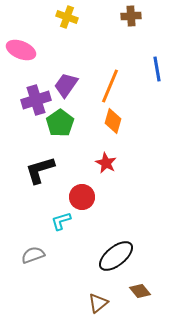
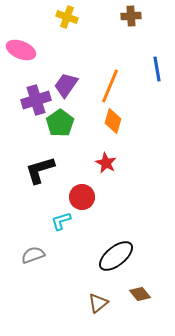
brown diamond: moved 3 px down
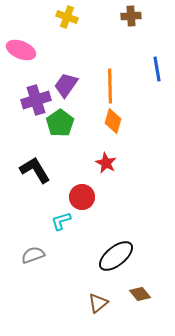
orange line: rotated 24 degrees counterclockwise
black L-shape: moved 5 px left; rotated 76 degrees clockwise
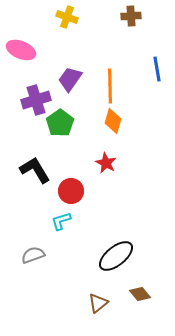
purple trapezoid: moved 4 px right, 6 px up
red circle: moved 11 px left, 6 px up
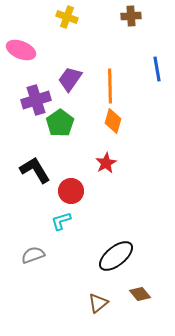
red star: rotated 15 degrees clockwise
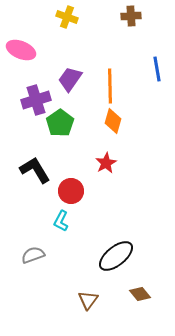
cyan L-shape: rotated 45 degrees counterclockwise
brown triangle: moved 10 px left, 3 px up; rotated 15 degrees counterclockwise
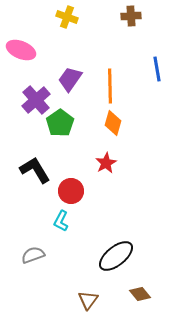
purple cross: rotated 24 degrees counterclockwise
orange diamond: moved 2 px down
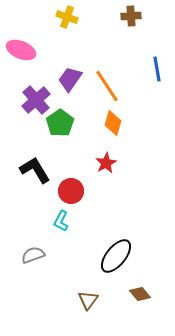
orange line: moved 3 px left; rotated 32 degrees counterclockwise
black ellipse: rotated 12 degrees counterclockwise
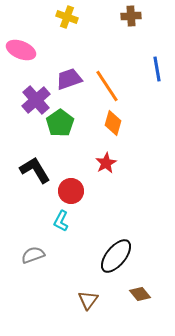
purple trapezoid: moved 1 px left; rotated 36 degrees clockwise
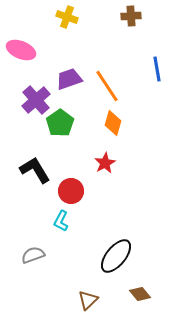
red star: moved 1 px left
brown triangle: rotated 10 degrees clockwise
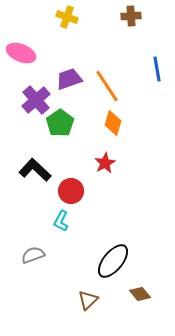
pink ellipse: moved 3 px down
black L-shape: rotated 16 degrees counterclockwise
black ellipse: moved 3 px left, 5 px down
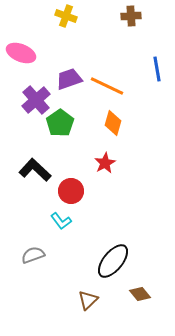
yellow cross: moved 1 px left, 1 px up
orange line: rotated 32 degrees counterclockwise
cyan L-shape: rotated 65 degrees counterclockwise
